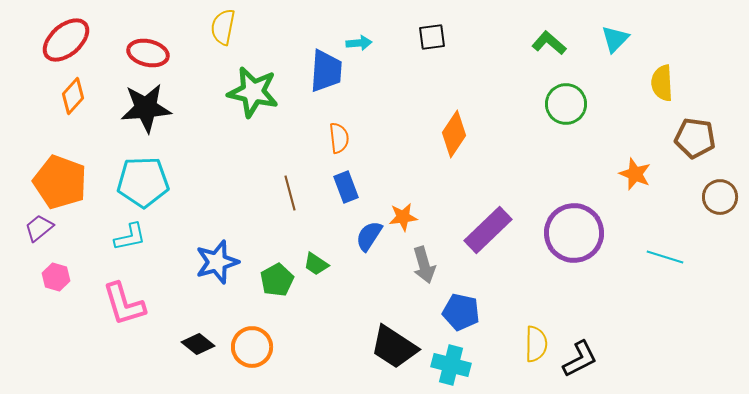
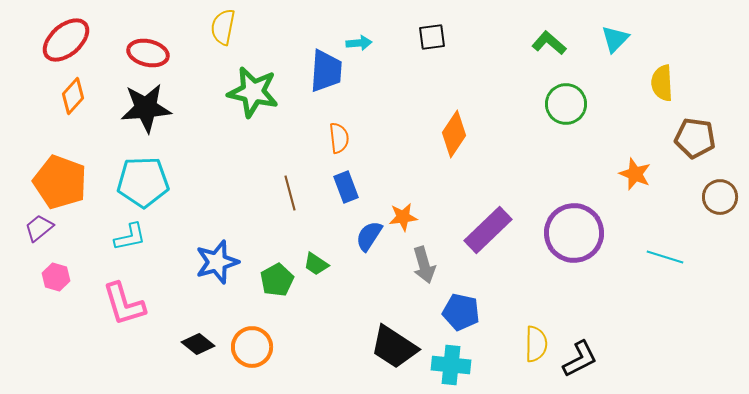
cyan cross at (451, 365): rotated 9 degrees counterclockwise
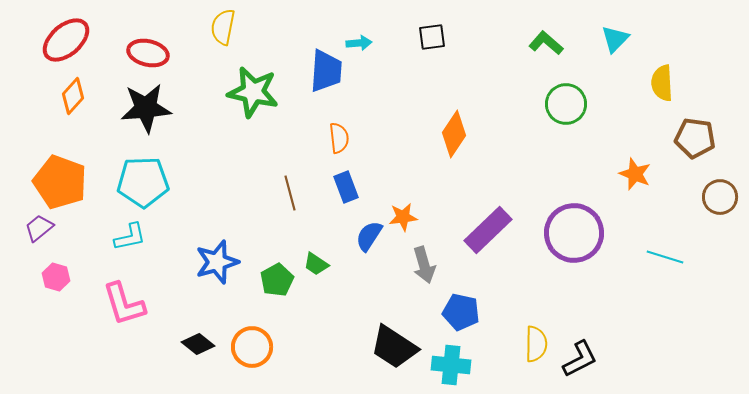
green L-shape at (549, 43): moved 3 px left
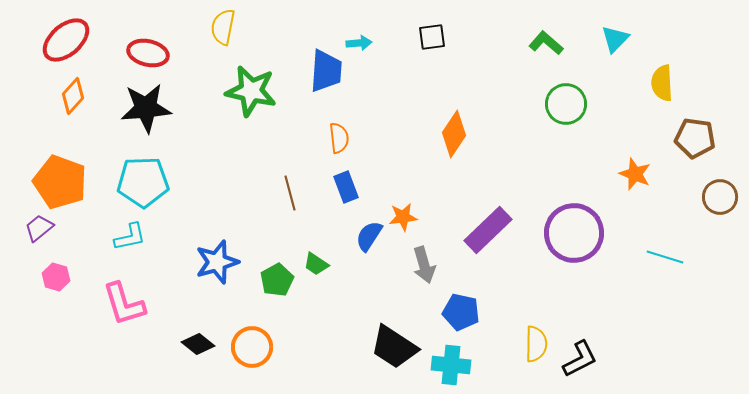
green star at (253, 92): moved 2 px left, 1 px up
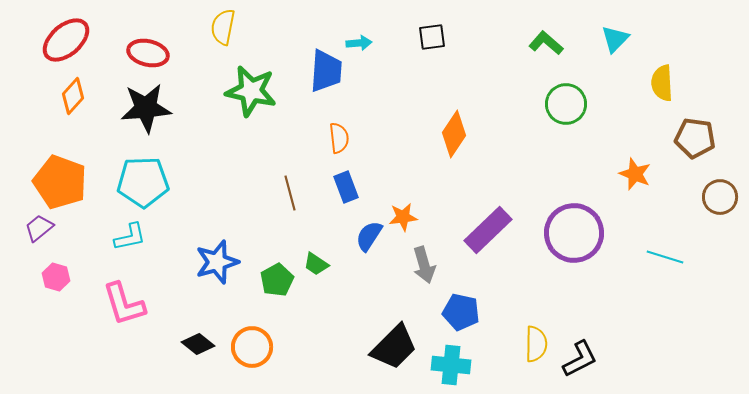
black trapezoid at (394, 347): rotated 78 degrees counterclockwise
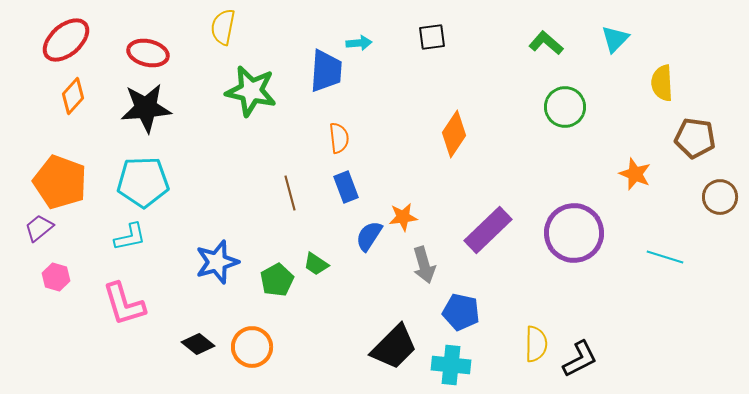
green circle at (566, 104): moved 1 px left, 3 px down
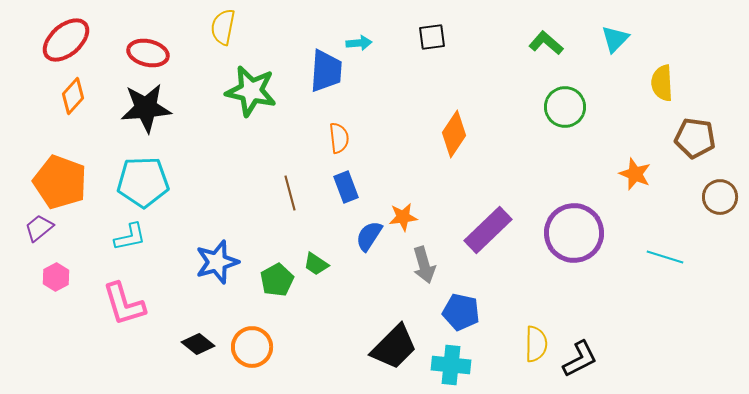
pink hexagon at (56, 277): rotated 16 degrees clockwise
